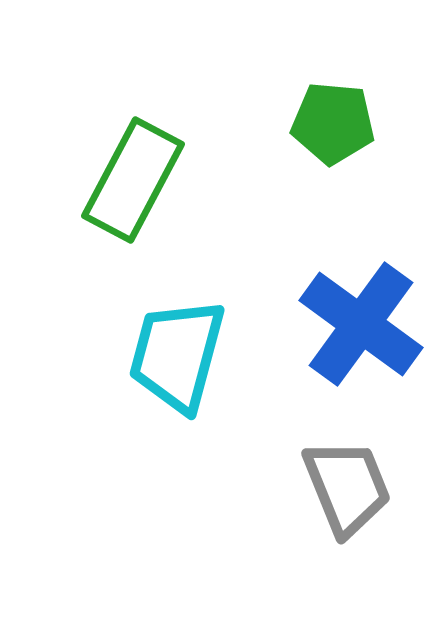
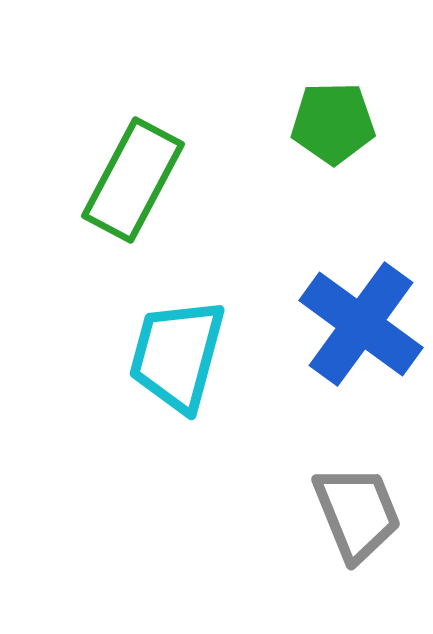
green pentagon: rotated 6 degrees counterclockwise
gray trapezoid: moved 10 px right, 26 px down
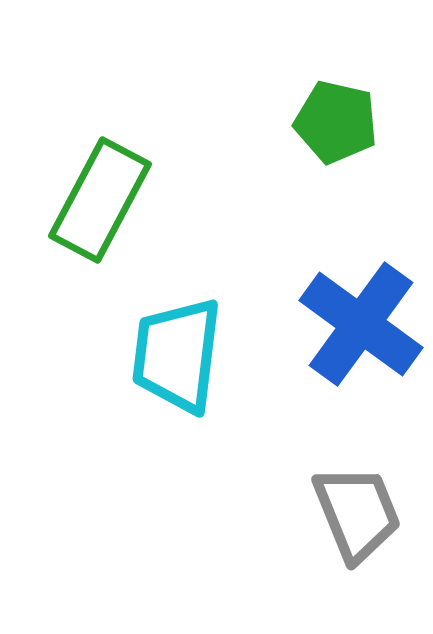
green pentagon: moved 3 px right, 1 px up; rotated 14 degrees clockwise
green rectangle: moved 33 px left, 20 px down
cyan trapezoid: rotated 8 degrees counterclockwise
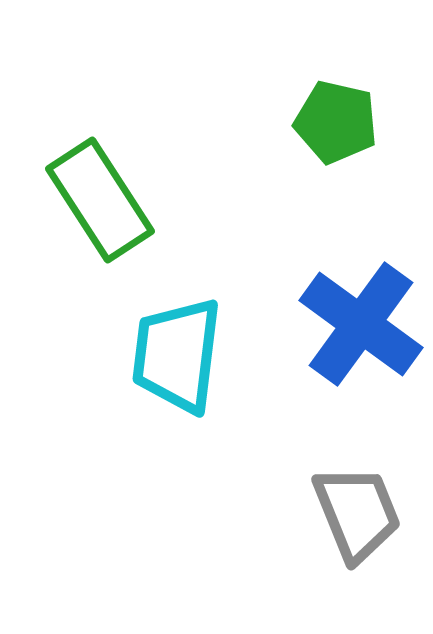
green rectangle: rotated 61 degrees counterclockwise
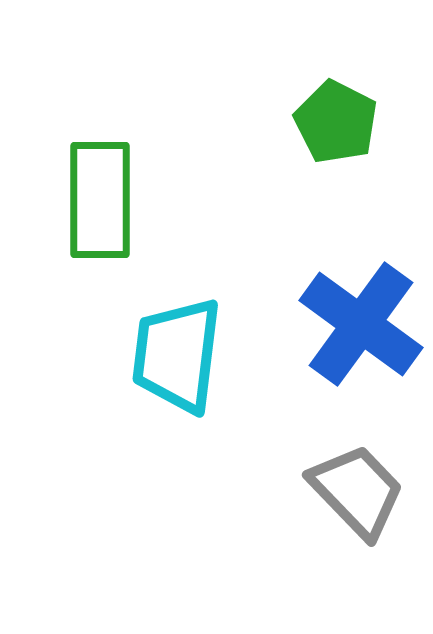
green pentagon: rotated 14 degrees clockwise
green rectangle: rotated 33 degrees clockwise
gray trapezoid: moved 22 px up; rotated 22 degrees counterclockwise
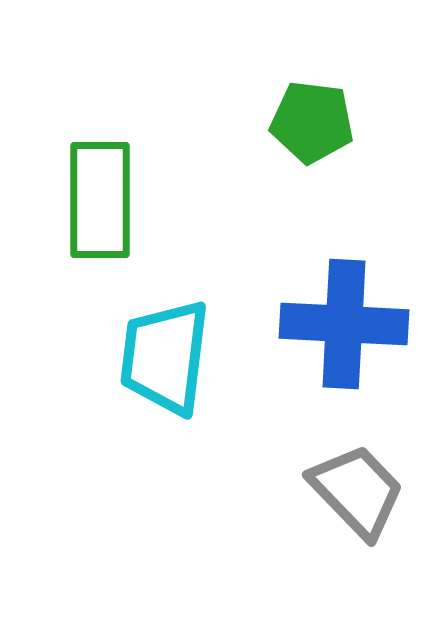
green pentagon: moved 24 px left; rotated 20 degrees counterclockwise
blue cross: moved 17 px left; rotated 33 degrees counterclockwise
cyan trapezoid: moved 12 px left, 2 px down
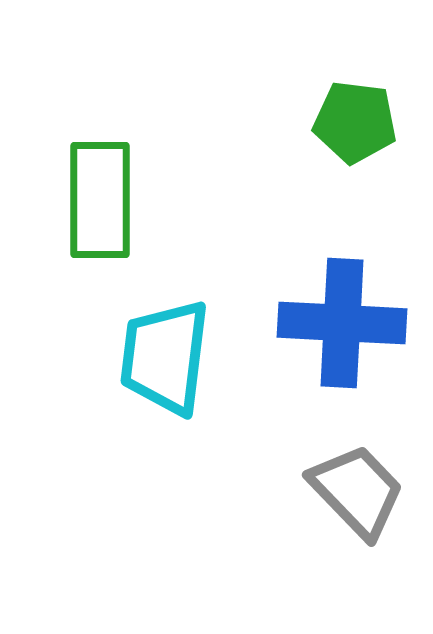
green pentagon: moved 43 px right
blue cross: moved 2 px left, 1 px up
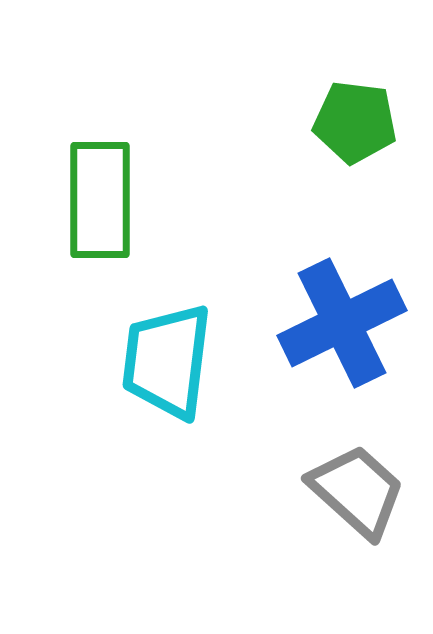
blue cross: rotated 29 degrees counterclockwise
cyan trapezoid: moved 2 px right, 4 px down
gray trapezoid: rotated 4 degrees counterclockwise
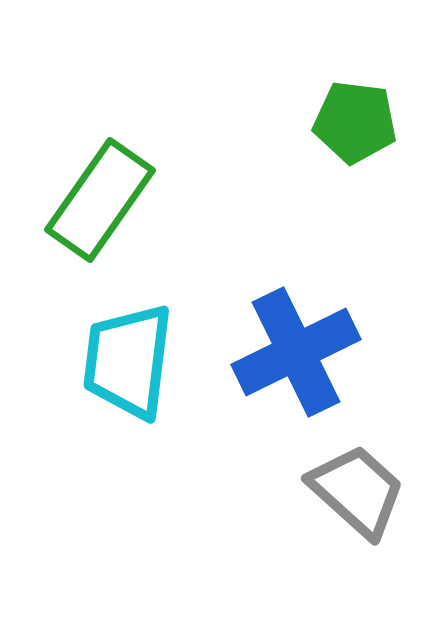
green rectangle: rotated 35 degrees clockwise
blue cross: moved 46 px left, 29 px down
cyan trapezoid: moved 39 px left
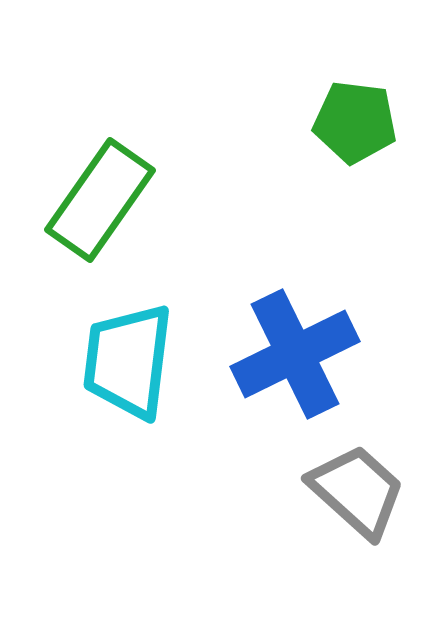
blue cross: moved 1 px left, 2 px down
